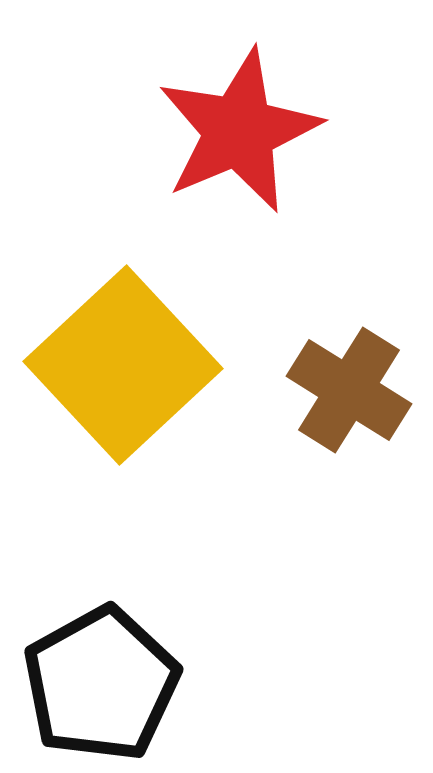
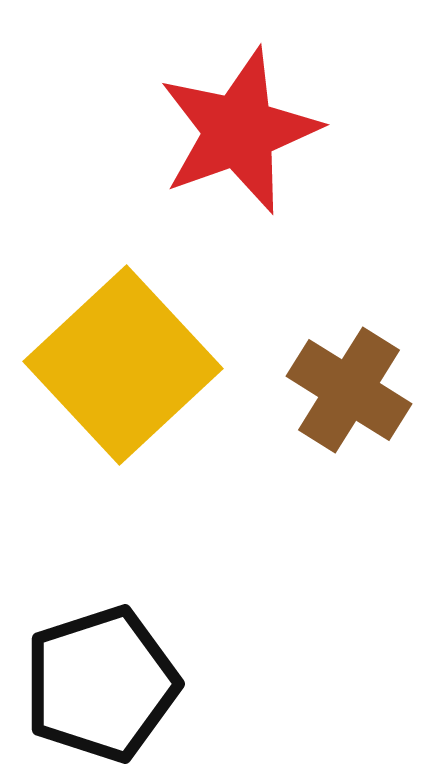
red star: rotated 3 degrees clockwise
black pentagon: rotated 11 degrees clockwise
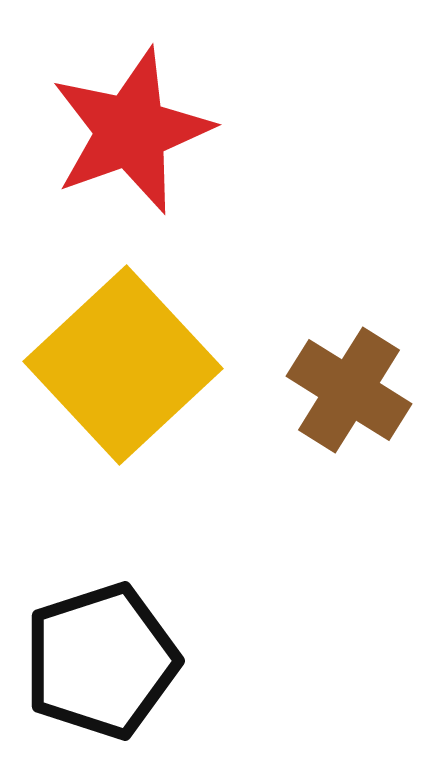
red star: moved 108 px left
black pentagon: moved 23 px up
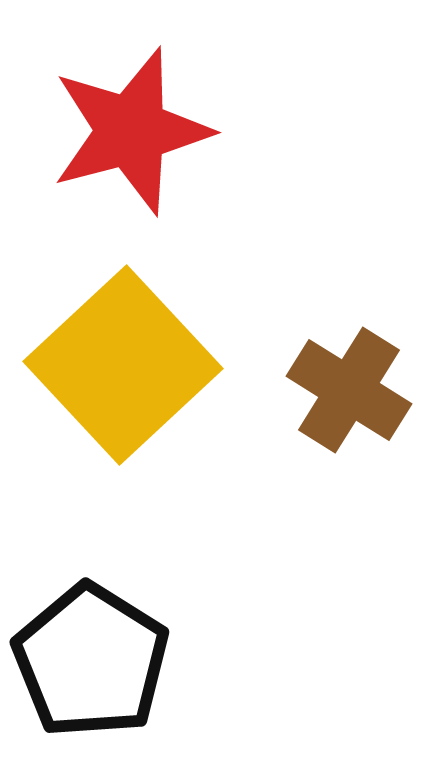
red star: rotated 5 degrees clockwise
black pentagon: moved 10 px left; rotated 22 degrees counterclockwise
